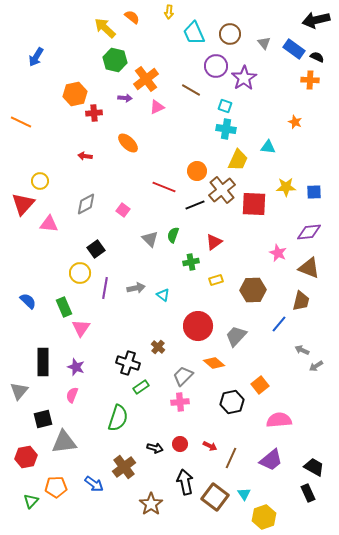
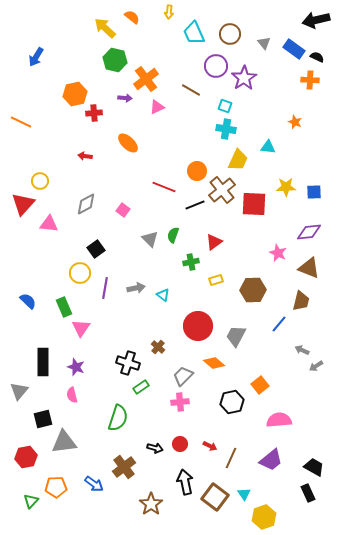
gray trapezoid at (236, 336): rotated 15 degrees counterclockwise
pink semicircle at (72, 395): rotated 35 degrees counterclockwise
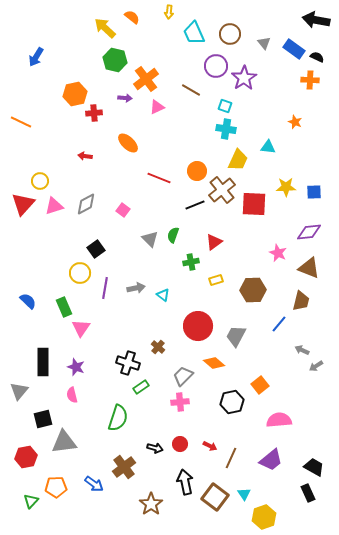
black arrow at (316, 20): rotated 24 degrees clockwise
red line at (164, 187): moved 5 px left, 9 px up
pink triangle at (49, 224): moved 5 px right, 18 px up; rotated 24 degrees counterclockwise
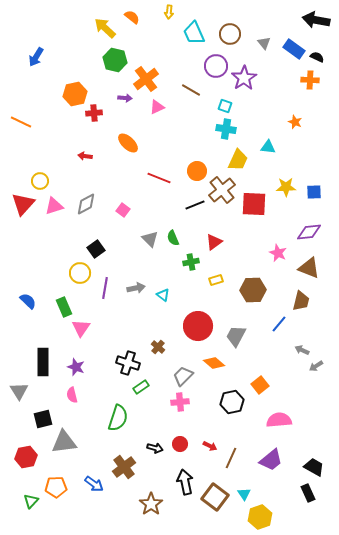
green semicircle at (173, 235): moved 3 px down; rotated 42 degrees counterclockwise
gray triangle at (19, 391): rotated 12 degrees counterclockwise
yellow hexagon at (264, 517): moved 4 px left
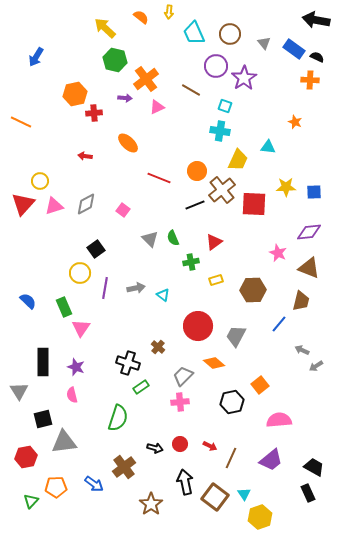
orange semicircle at (132, 17): moved 9 px right
cyan cross at (226, 129): moved 6 px left, 2 px down
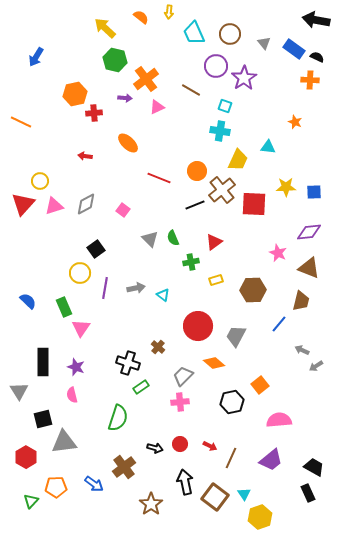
red hexagon at (26, 457): rotated 20 degrees counterclockwise
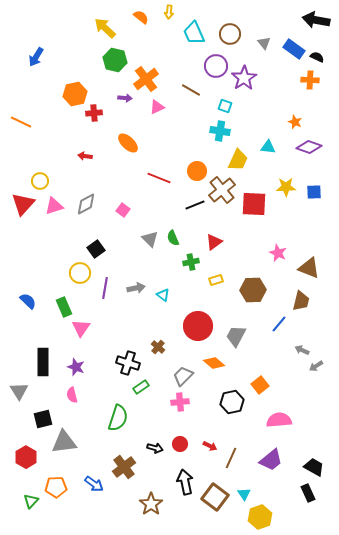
purple diamond at (309, 232): moved 85 px up; rotated 25 degrees clockwise
